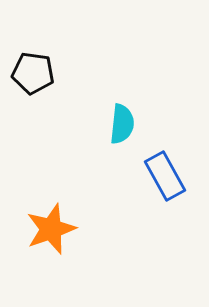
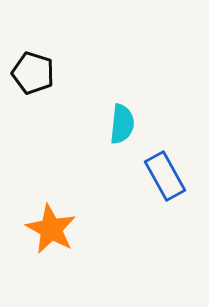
black pentagon: rotated 9 degrees clockwise
orange star: rotated 24 degrees counterclockwise
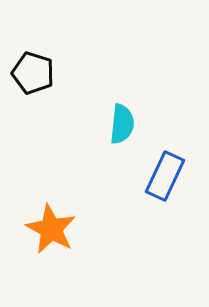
blue rectangle: rotated 54 degrees clockwise
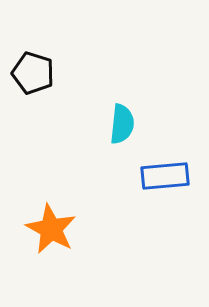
blue rectangle: rotated 60 degrees clockwise
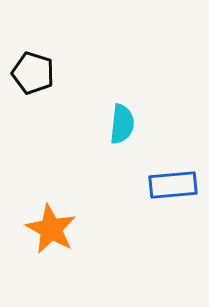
blue rectangle: moved 8 px right, 9 px down
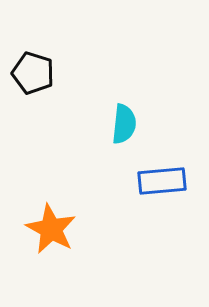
cyan semicircle: moved 2 px right
blue rectangle: moved 11 px left, 4 px up
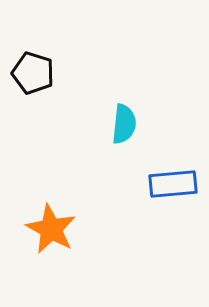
blue rectangle: moved 11 px right, 3 px down
